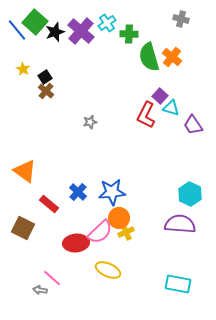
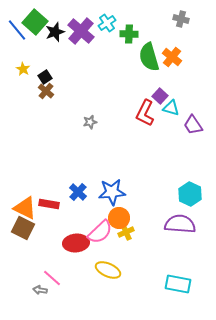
red L-shape: moved 1 px left, 2 px up
orange triangle: moved 37 px down; rotated 10 degrees counterclockwise
red rectangle: rotated 30 degrees counterclockwise
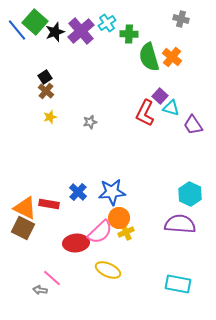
purple cross: rotated 8 degrees clockwise
yellow star: moved 27 px right, 48 px down; rotated 24 degrees clockwise
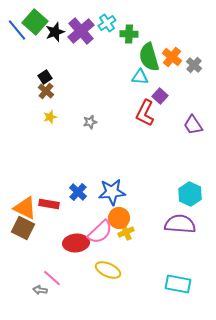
gray cross: moved 13 px right, 46 px down; rotated 28 degrees clockwise
cyan triangle: moved 31 px left, 31 px up; rotated 12 degrees counterclockwise
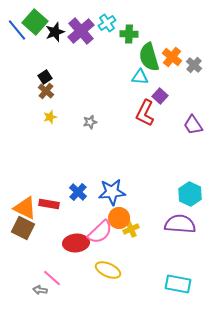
yellow cross: moved 5 px right, 3 px up
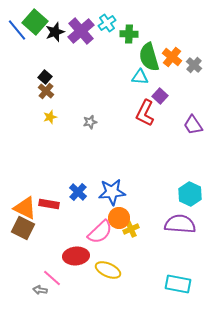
black square: rotated 16 degrees counterclockwise
red ellipse: moved 13 px down
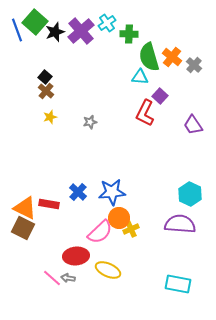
blue line: rotated 20 degrees clockwise
gray arrow: moved 28 px right, 12 px up
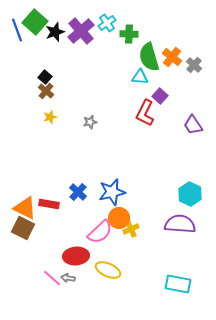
blue star: rotated 8 degrees counterclockwise
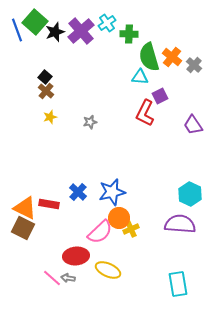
purple square: rotated 21 degrees clockwise
cyan rectangle: rotated 70 degrees clockwise
